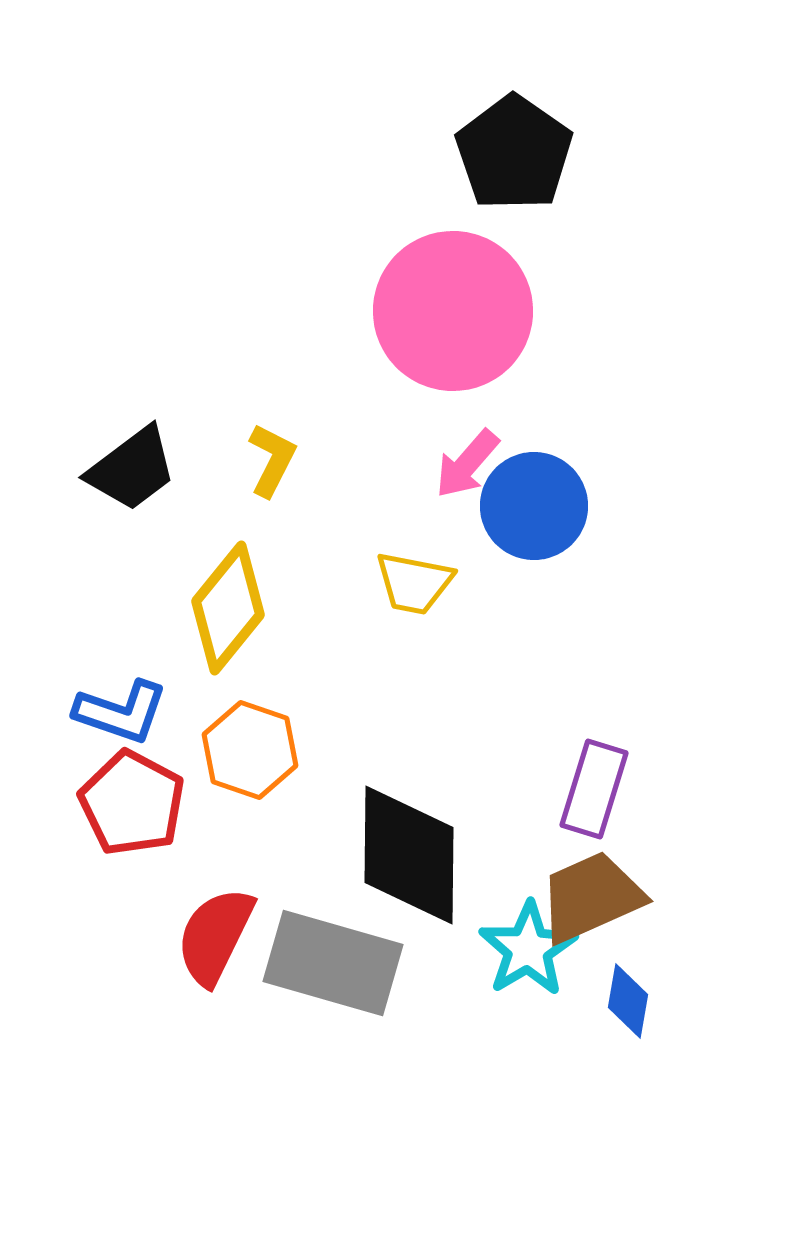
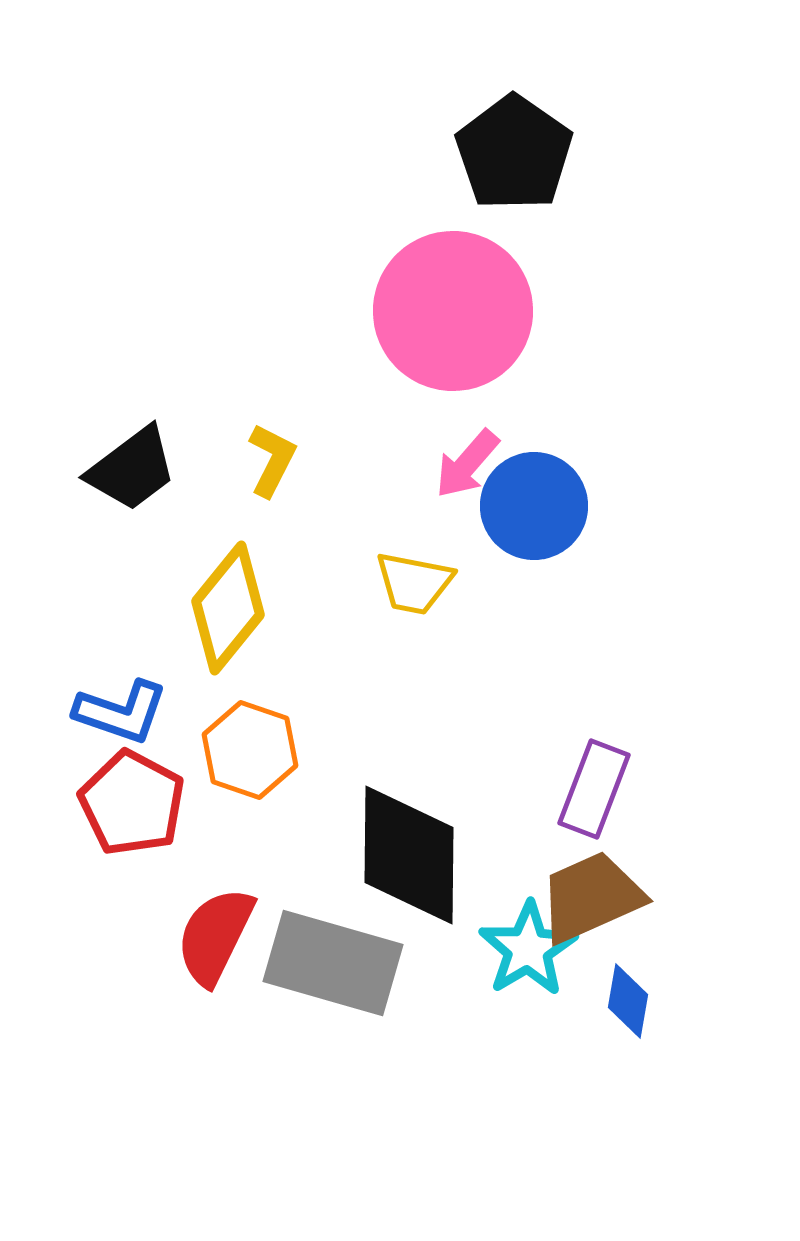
purple rectangle: rotated 4 degrees clockwise
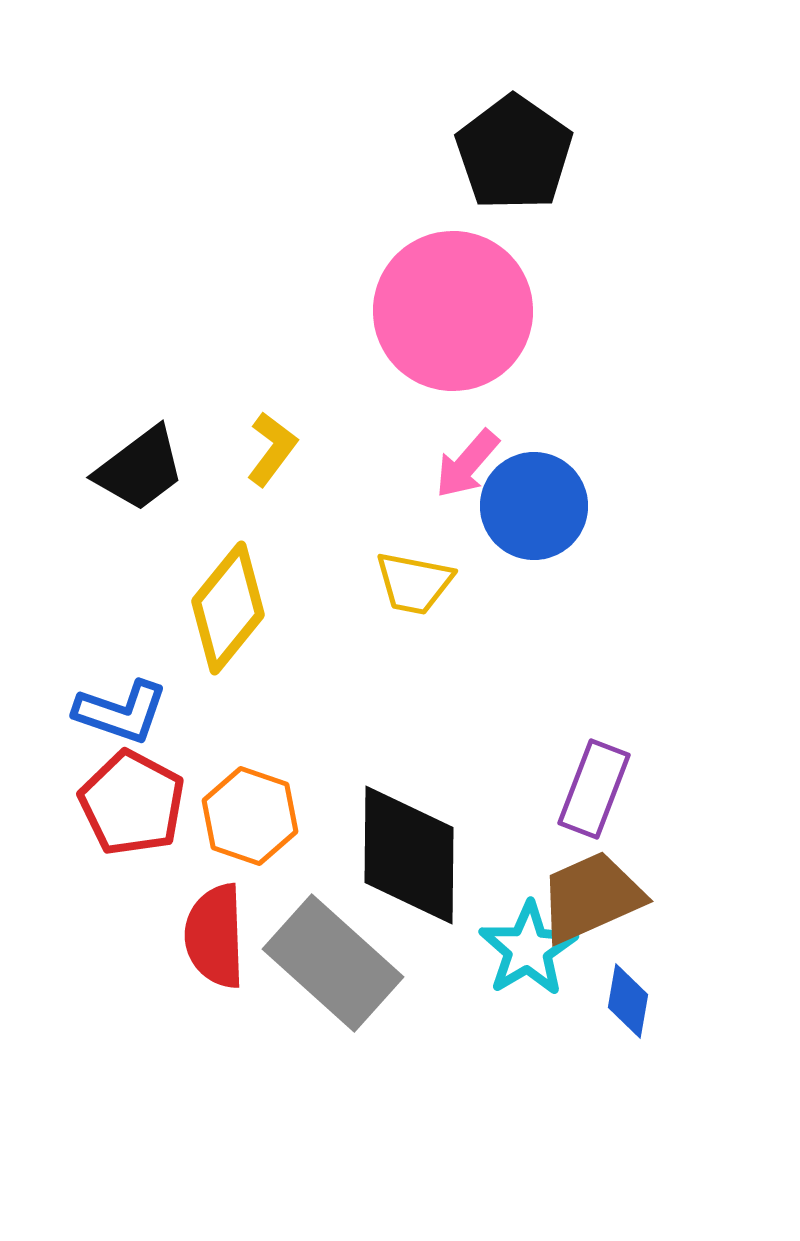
yellow L-shape: moved 11 px up; rotated 10 degrees clockwise
black trapezoid: moved 8 px right
orange hexagon: moved 66 px down
red semicircle: rotated 28 degrees counterclockwise
gray rectangle: rotated 26 degrees clockwise
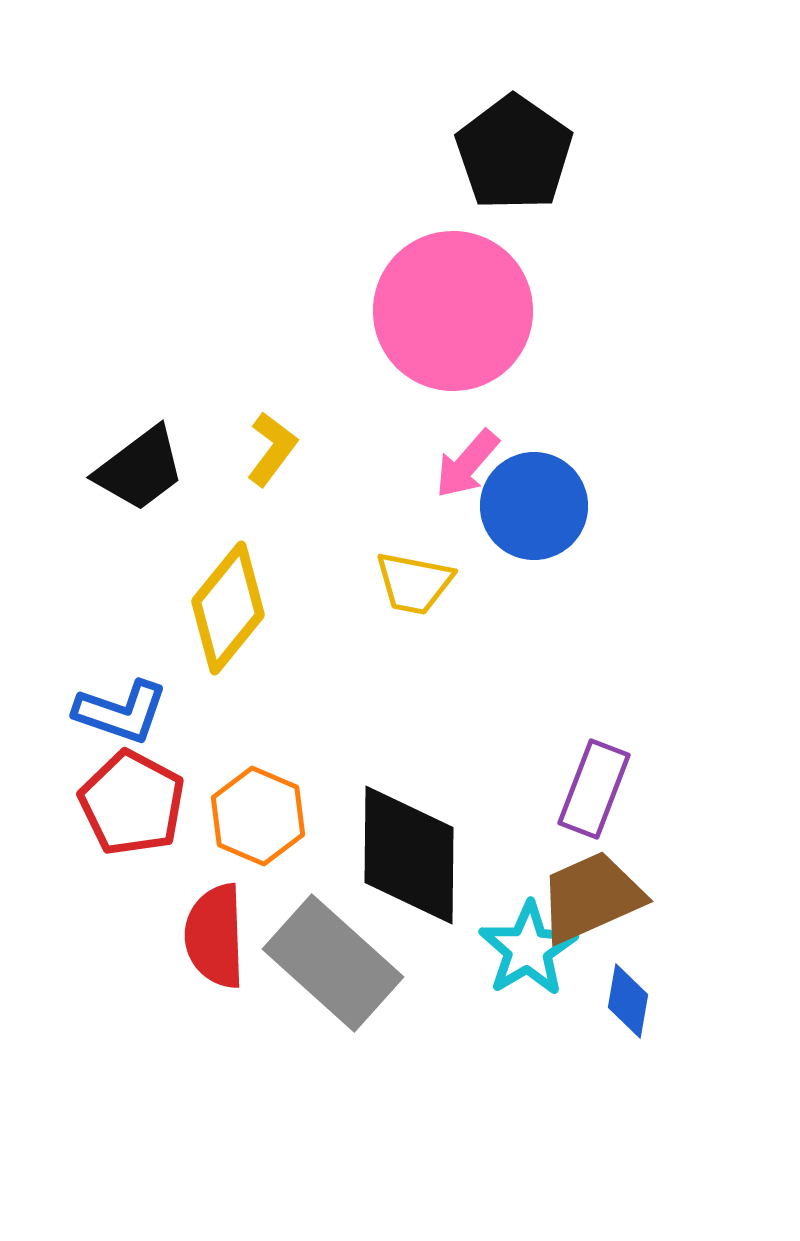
orange hexagon: moved 8 px right; rotated 4 degrees clockwise
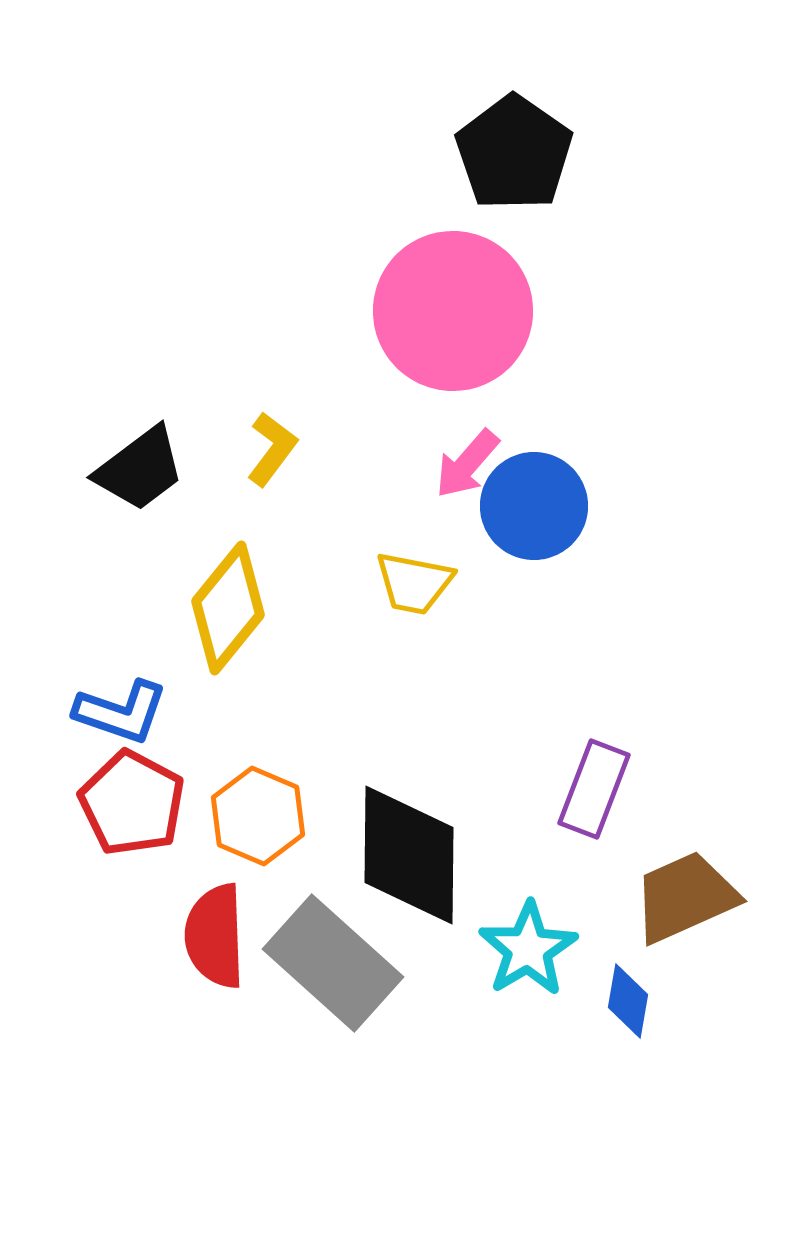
brown trapezoid: moved 94 px right
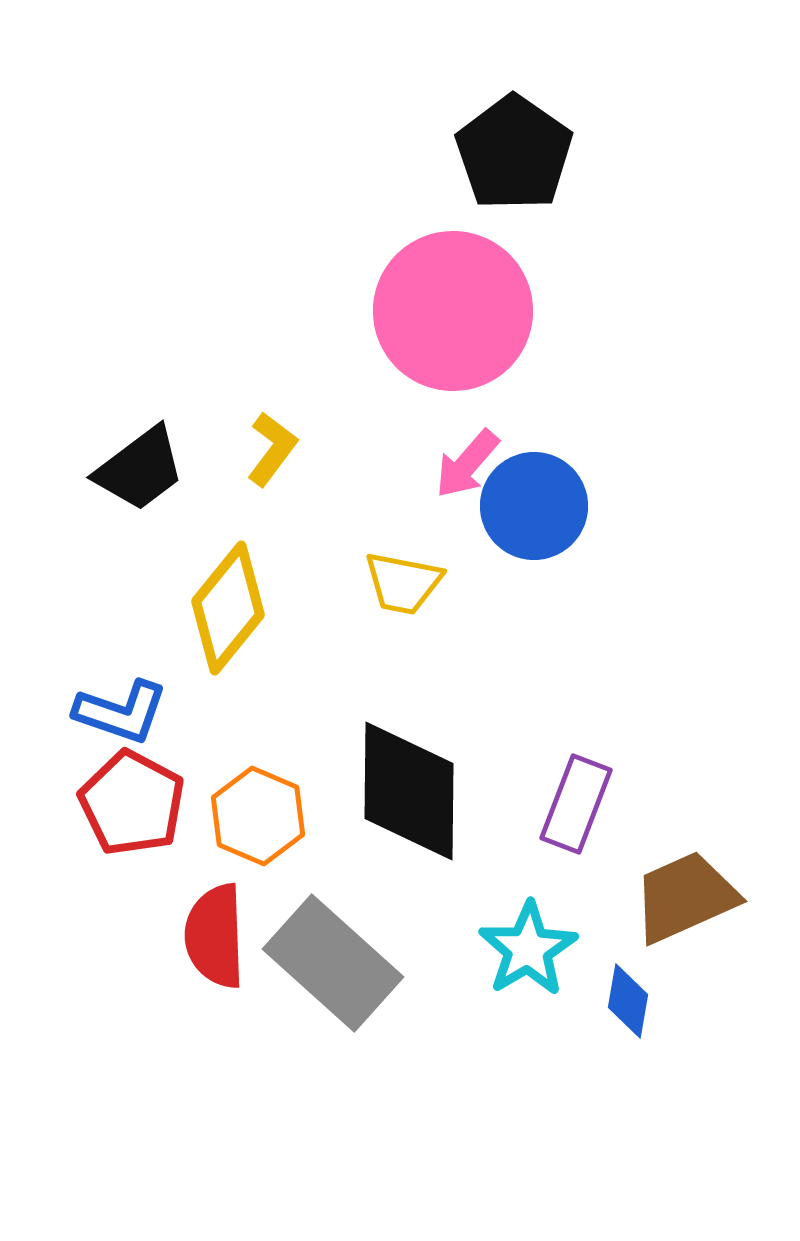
yellow trapezoid: moved 11 px left
purple rectangle: moved 18 px left, 15 px down
black diamond: moved 64 px up
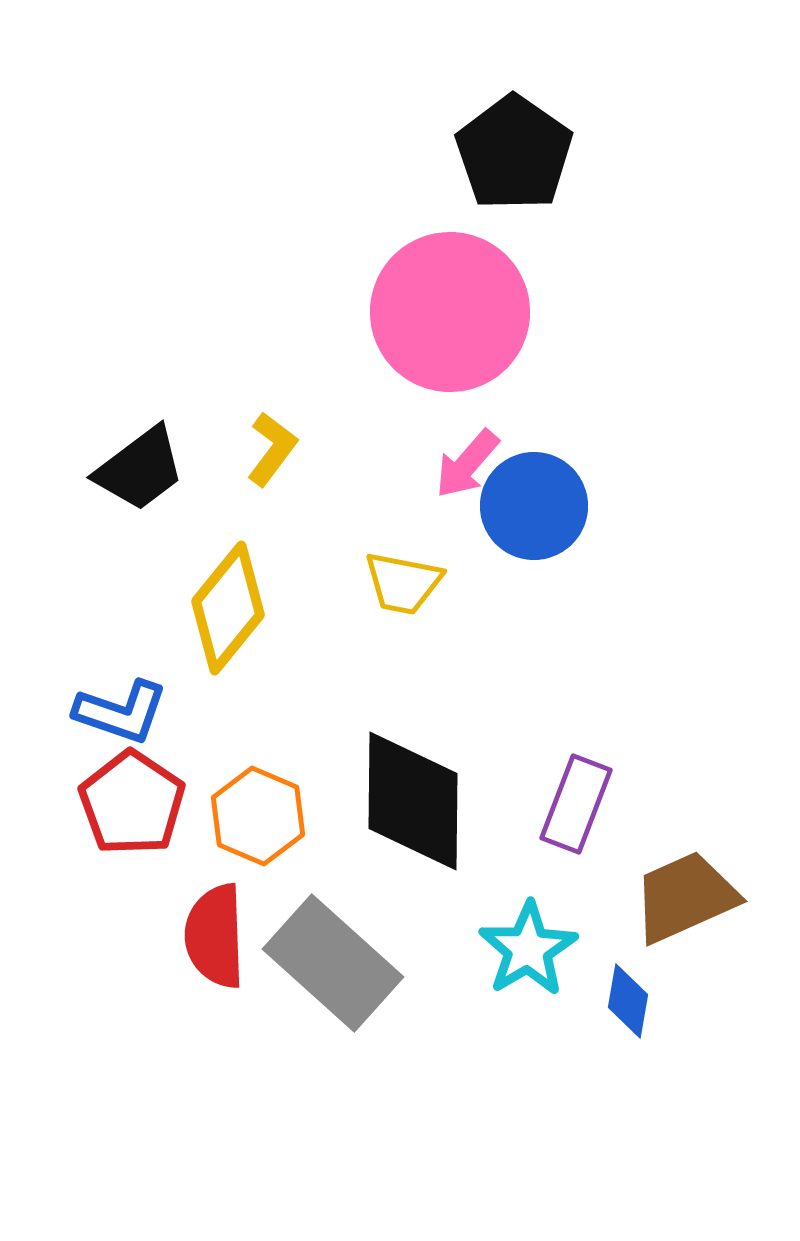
pink circle: moved 3 px left, 1 px down
black diamond: moved 4 px right, 10 px down
red pentagon: rotated 6 degrees clockwise
